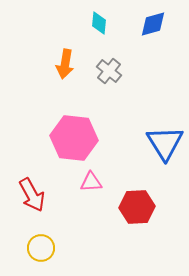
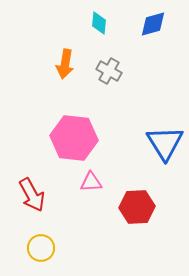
gray cross: rotated 10 degrees counterclockwise
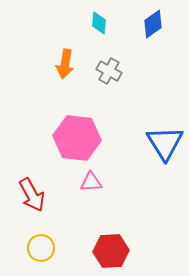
blue diamond: rotated 20 degrees counterclockwise
pink hexagon: moved 3 px right
red hexagon: moved 26 px left, 44 px down
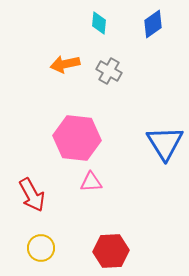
orange arrow: rotated 68 degrees clockwise
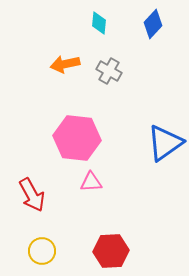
blue diamond: rotated 12 degrees counterclockwise
blue triangle: rotated 27 degrees clockwise
yellow circle: moved 1 px right, 3 px down
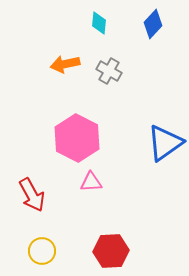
pink hexagon: rotated 21 degrees clockwise
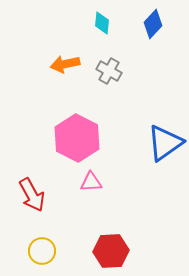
cyan diamond: moved 3 px right
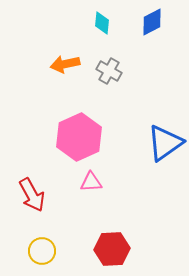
blue diamond: moved 1 px left, 2 px up; rotated 20 degrees clockwise
pink hexagon: moved 2 px right, 1 px up; rotated 9 degrees clockwise
red hexagon: moved 1 px right, 2 px up
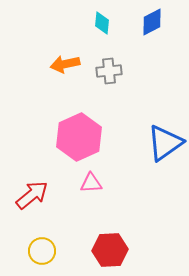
gray cross: rotated 35 degrees counterclockwise
pink triangle: moved 1 px down
red arrow: rotated 100 degrees counterclockwise
red hexagon: moved 2 px left, 1 px down
